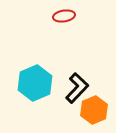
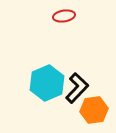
cyan hexagon: moved 12 px right
orange hexagon: rotated 16 degrees clockwise
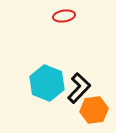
cyan hexagon: rotated 16 degrees counterclockwise
black L-shape: moved 2 px right
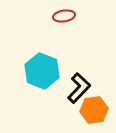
cyan hexagon: moved 5 px left, 12 px up
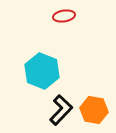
black L-shape: moved 18 px left, 22 px down
orange hexagon: rotated 16 degrees clockwise
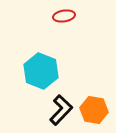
cyan hexagon: moved 1 px left
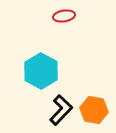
cyan hexagon: rotated 8 degrees clockwise
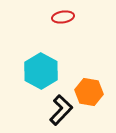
red ellipse: moved 1 px left, 1 px down
orange hexagon: moved 5 px left, 18 px up
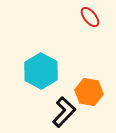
red ellipse: moved 27 px right; rotated 60 degrees clockwise
black L-shape: moved 3 px right, 2 px down
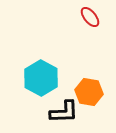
cyan hexagon: moved 7 px down
black L-shape: rotated 44 degrees clockwise
